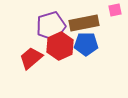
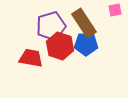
brown rectangle: rotated 68 degrees clockwise
red hexagon: rotated 16 degrees counterclockwise
red trapezoid: rotated 50 degrees clockwise
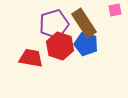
purple pentagon: moved 3 px right, 2 px up
blue pentagon: rotated 15 degrees clockwise
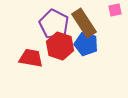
purple pentagon: rotated 28 degrees counterclockwise
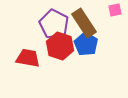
blue pentagon: rotated 15 degrees clockwise
red trapezoid: moved 3 px left
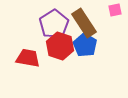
purple pentagon: rotated 12 degrees clockwise
blue pentagon: moved 1 px left, 1 px down
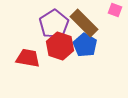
pink square: rotated 32 degrees clockwise
brown rectangle: rotated 12 degrees counterclockwise
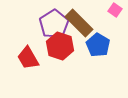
pink square: rotated 16 degrees clockwise
brown rectangle: moved 5 px left
blue pentagon: moved 13 px right
red trapezoid: rotated 130 degrees counterclockwise
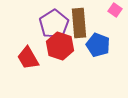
brown rectangle: rotated 40 degrees clockwise
blue pentagon: rotated 10 degrees counterclockwise
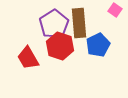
blue pentagon: rotated 25 degrees clockwise
